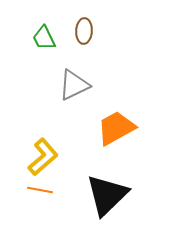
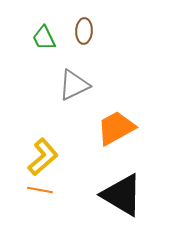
black triangle: moved 15 px right; rotated 45 degrees counterclockwise
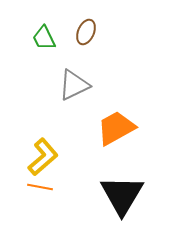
brown ellipse: moved 2 px right, 1 px down; rotated 20 degrees clockwise
orange line: moved 3 px up
black triangle: rotated 30 degrees clockwise
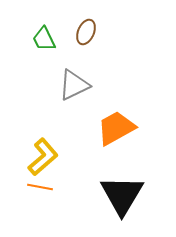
green trapezoid: moved 1 px down
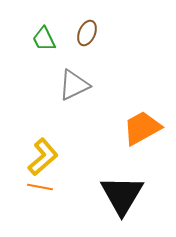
brown ellipse: moved 1 px right, 1 px down
orange trapezoid: moved 26 px right
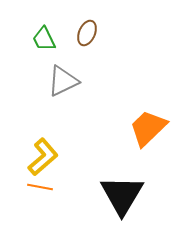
gray triangle: moved 11 px left, 4 px up
orange trapezoid: moved 6 px right; rotated 15 degrees counterclockwise
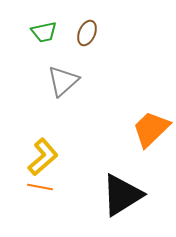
green trapezoid: moved 7 px up; rotated 76 degrees counterclockwise
gray triangle: rotated 16 degrees counterclockwise
orange trapezoid: moved 3 px right, 1 px down
black triangle: rotated 27 degrees clockwise
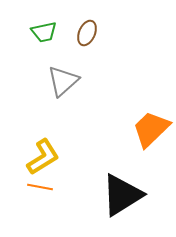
yellow L-shape: rotated 9 degrees clockwise
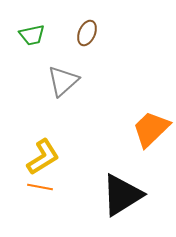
green trapezoid: moved 12 px left, 3 px down
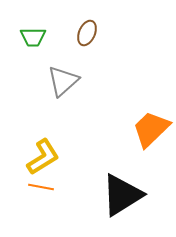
green trapezoid: moved 1 px right, 2 px down; rotated 12 degrees clockwise
orange line: moved 1 px right
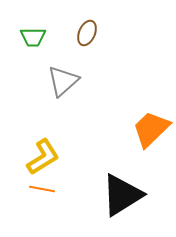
orange line: moved 1 px right, 2 px down
